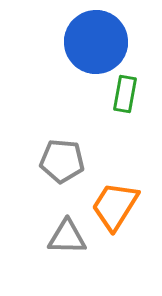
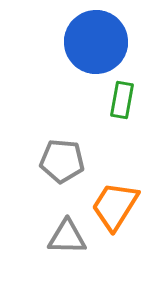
green rectangle: moved 3 px left, 6 px down
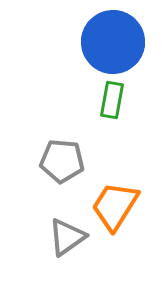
blue circle: moved 17 px right
green rectangle: moved 10 px left
gray triangle: rotated 36 degrees counterclockwise
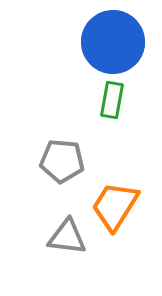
gray triangle: rotated 42 degrees clockwise
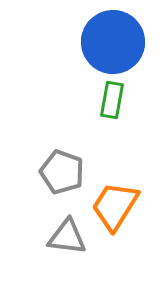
gray pentagon: moved 11 px down; rotated 15 degrees clockwise
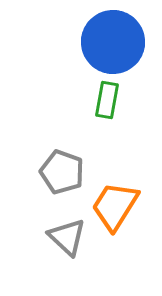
green rectangle: moved 5 px left
gray triangle: rotated 36 degrees clockwise
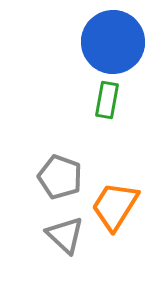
gray pentagon: moved 2 px left, 5 px down
gray triangle: moved 2 px left, 2 px up
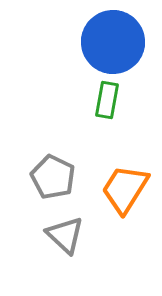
gray pentagon: moved 7 px left; rotated 6 degrees clockwise
orange trapezoid: moved 10 px right, 17 px up
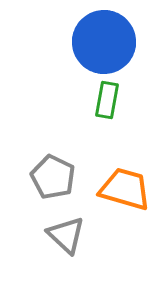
blue circle: moved 9 px left
orange trapezoid: rotated 74 degrees clockwise
gray triangle: moved 1 px right
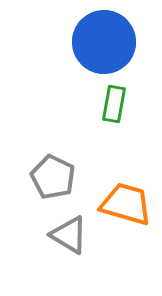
green rectangle: moved 7 px right, 4 px down
orange trapezoid: moved 1 px right, 15 px down
gray triangle: moved 3 px right; rotated 12 degrees counterclockwise
